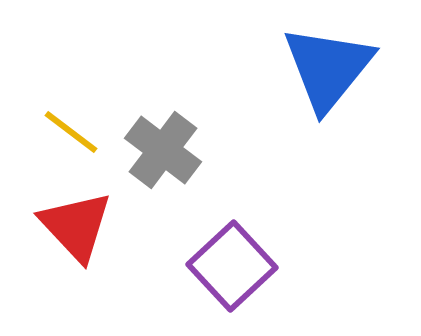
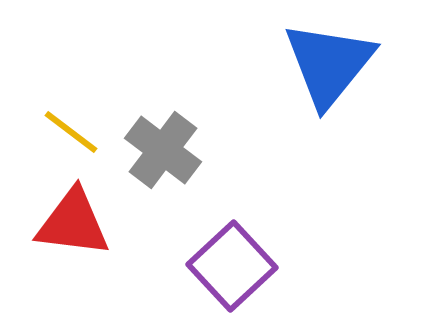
blue triangle: moved 1 px right, 4 px up
red triangle: moved 3 px left, 3 px up; rotated 40 degrees counterclockwise
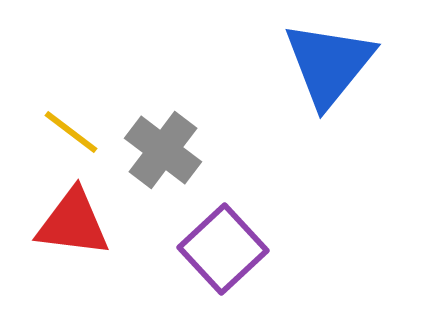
purple square: moved 9 px left, 17 px up
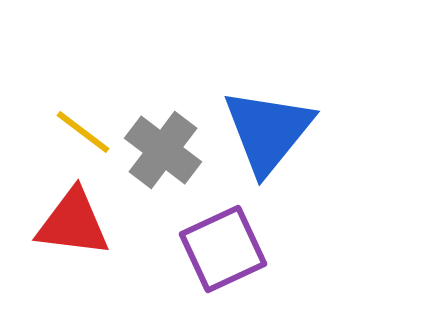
blue triangle: moved 61 px left, 67 px down
yellow line: moved 12 px right
purple square: rotated 18 degrees clockwise
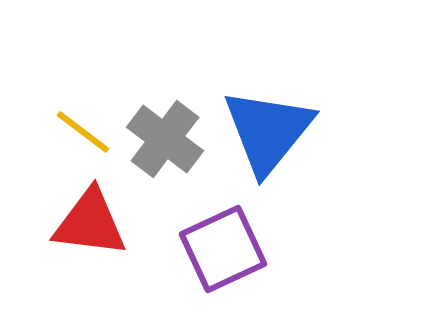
gray cross: moved 2 px right, 11 px up
red triangle: moved 17 px right
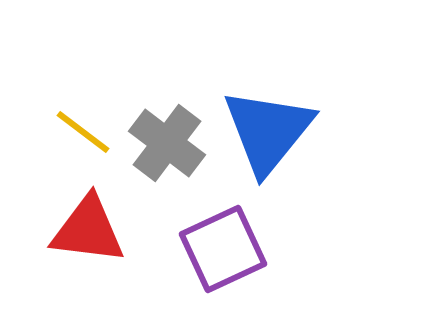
gray cross: moved 2 px right, 4 px down
red triangle: moved 2 px left, 7 px down
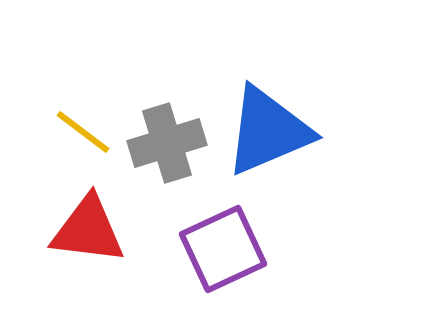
blue triangle: rotated 28 degrees clockwise
gray cross: rotated 36 degrees clockwise
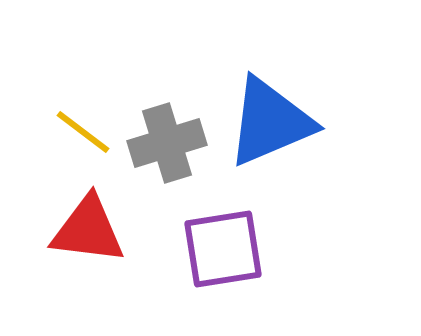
blue triangle: moved 2 px right, 9 px up
purple square: rotated 16 degrees clockwise
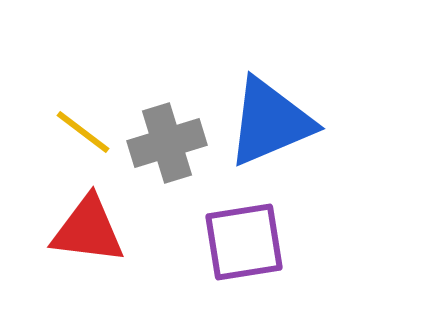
purple square: moved 21 px right, 7 px up
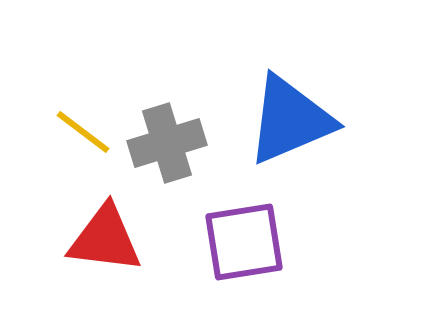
blue triangle: moved 20 px right, 2 px up
red triangle: moved 17 px right, 9 px down
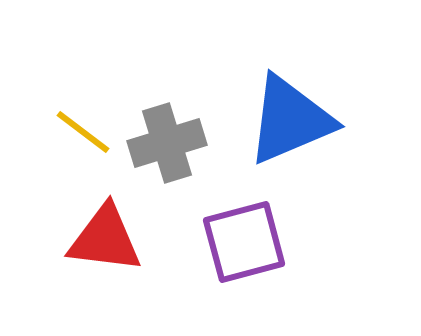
purple square: rotated 6 degrees counterclockwise
